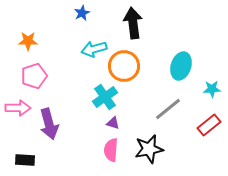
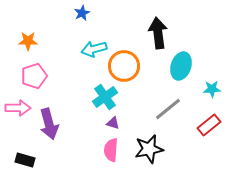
black arrow: moved 25 px right, 10 px down
black rectangle: rotated 12 degrees clockwise
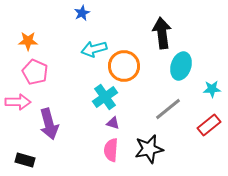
black arrow: moved 4 px right
pink pentagon: moved 1 px right, 4 px up; rotated 30 degrees counterclockwise
pink arrow: moved 6 px up
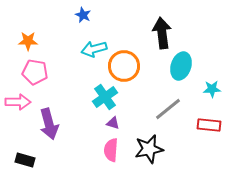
blue star: moved 1 px right, 2 px down; rotated 21 degrees counterclockwise
pink pentagon: rotated 15 degrees counterclockwise
red rectangle: rotated 45 degrees clockwise
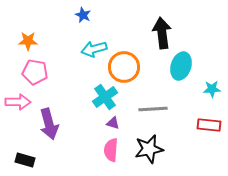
orange circle: moved 1 px down
gray line: moved 15 px left; rotated 36 degrees clockwise
